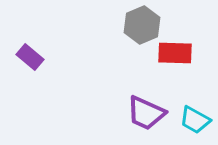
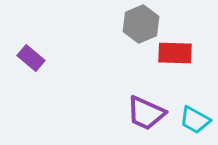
gray hexagon: moved 1 px left, 1 px up
purple rectangle: moved 1 px right, 1 px down
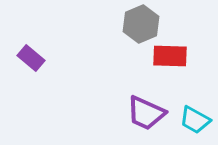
red rectangle: moved 5 px left, 3 px down
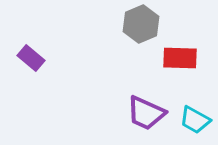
red rectangle: moved 10 px right, 2 px down
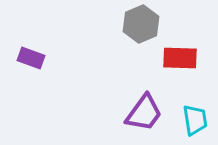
purple rectangle: rotated 20 degrees counterclockwise
purple trapezoid: moved 2 px left; rotated 78 degrees counterclockwise
cyan trapezoid: rotated 128 degrees counterclockwise
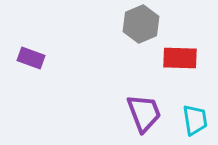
purple trapezoid: rotated 57 degrees counterclockwise
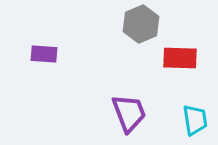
purple rectangle: moved 13 px right, 4 px up; rotated 16 degrees counterclockwise
purple trapezoid: moved 15 px left
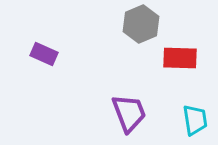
purple rectangle: rotated 20 degrees clockwise
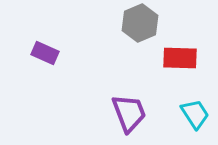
gray hexagon: moved 1 px left, 1 px up
purple rectangle: moved 1 px right, 1 px up
cyan trapezoid: moved 6 px up; rotated 24 degrees counterclockwise
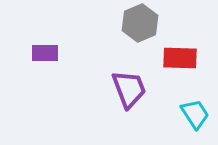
purple rectangle: rotated 24 degrees counterclockwise
purple trapezoid: moved 24 px up
